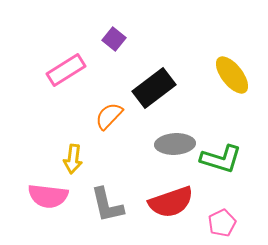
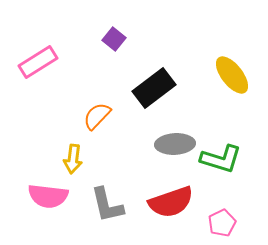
pink rectangle: moved 28 px left, 8 px up
orange semicircle: moved 12 px left
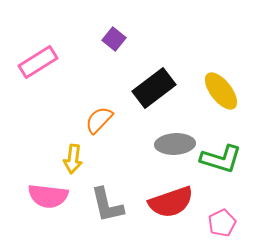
yellow ellipse: moved 11 px left, 16 px down
orange semicircle: moved 2 px right, 4 px down
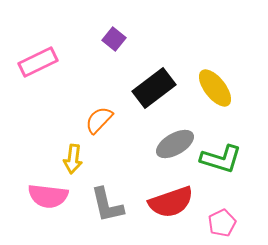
pink rectangle: rotated 6 degrees clockwise
yellow ellipse: moved 6 px left, 3 px up
gray ellipse: rotated 27 degrees counterclockwise
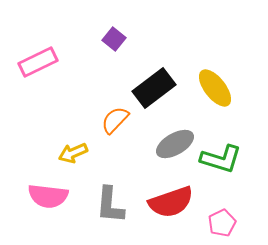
orange semicircle: moved 16 px right
yellow arrow: moved 6 px up; rotated 60 degrees clockwise
gray L-shape: moved 3 px right; rotated 18 degrees clockwise
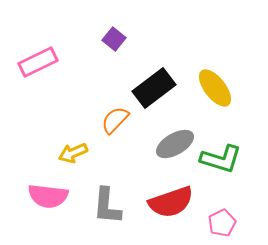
gray L-shape: moved 3 px left, 1 px down
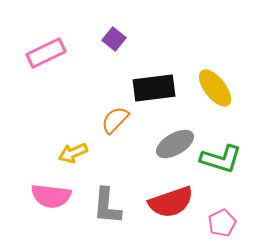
pink rectangle: moved 8 px right, 9 px up
black rectangle: rotated 30 degrees clockwise
pink semicircle: moved 3 px right
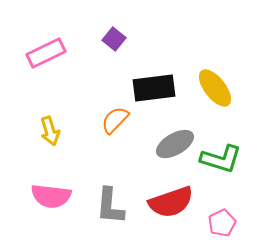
yellow arrow: moved 23 px left, 22 px up; rotated 84 degrees counterclockwise
gray L-shape: moved 3 px right
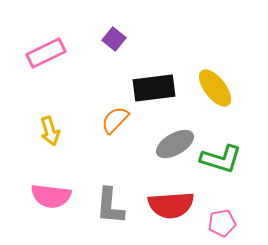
red semicircle: moved 3 px down; rotated 15 degrees clockwise
pink pentagon: rotated 16 degrees clockwise
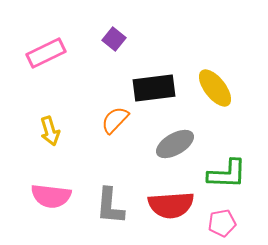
green L-shape: moved 6 px right, 15 px down; rotated 15 degrees counterclockwise
